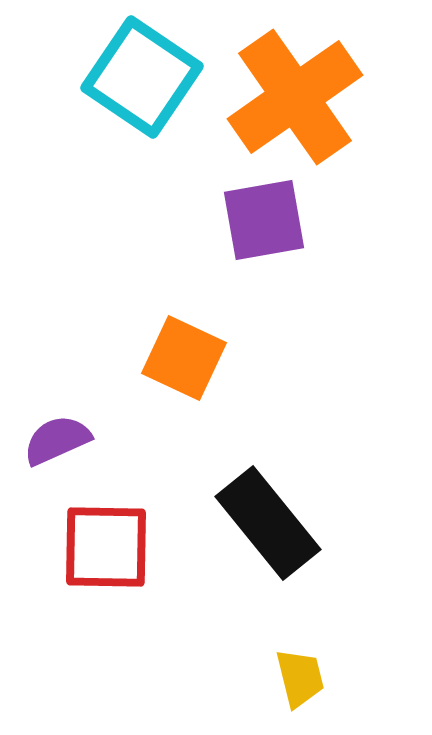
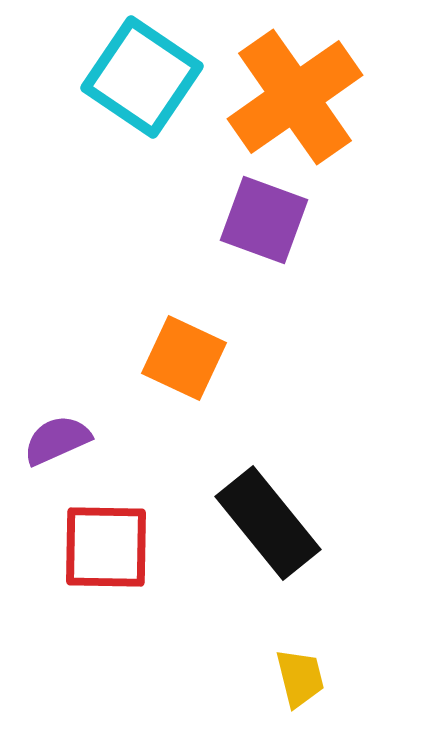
purple square: rotated 30 degrees clockwise
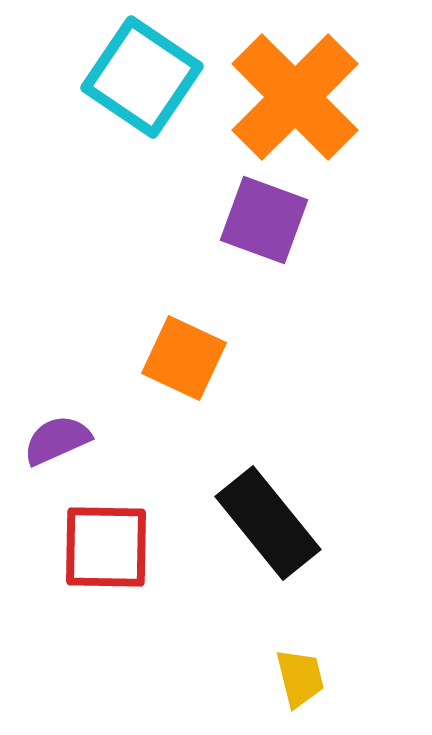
orange cross: rotated 10 degrees counterclockwise
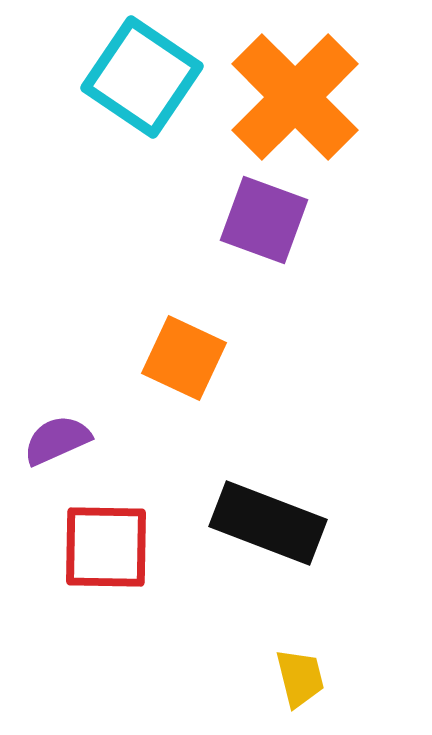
black rectangle: rotated 30 degrees counterclockwise
